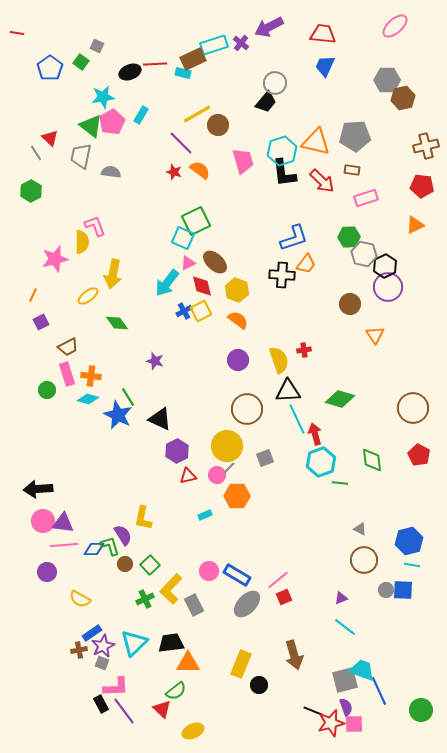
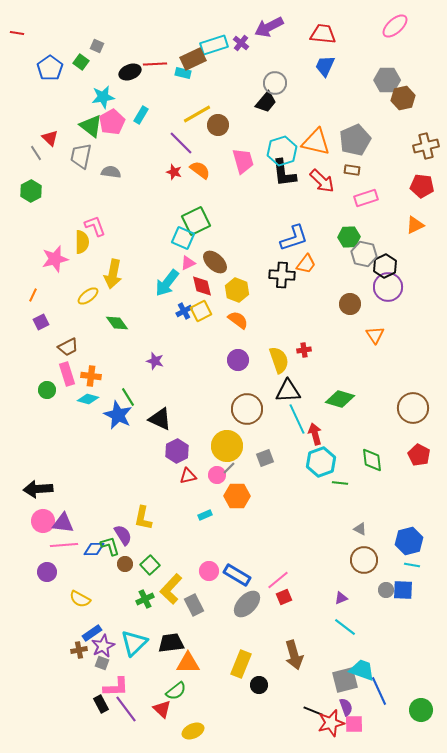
gray pentagon at (355, 136): moved 4 px down; rotated 20 degrees counterclockwise
purple line at (124, 711): moved 2 px right, 2 px up
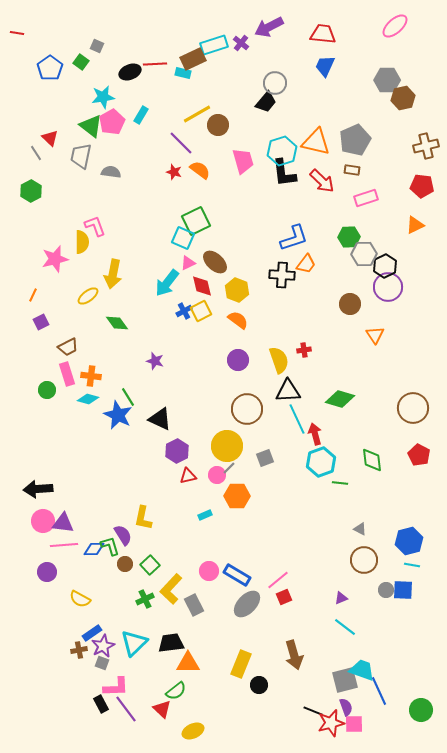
gray hexagon at (364, 254): rotated 15 degrees counterclockwise
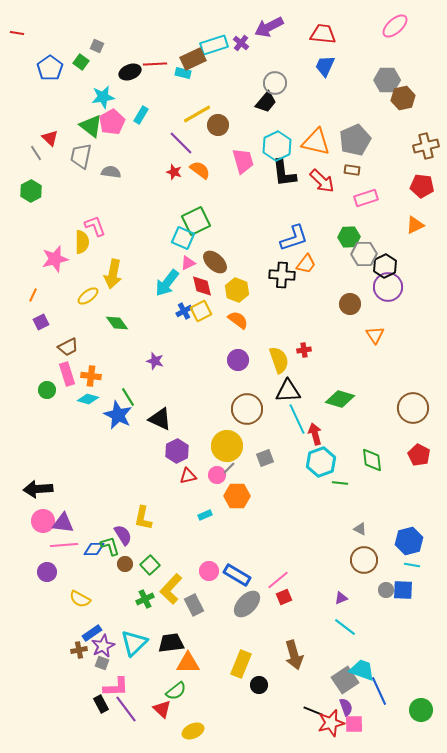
cyan hexagon at (282, 151): moved 5 px left, 5 px up; rotated 8 degrees counterclockwise
gray square at (345, 680): rotated 20 degrees counterclockwise
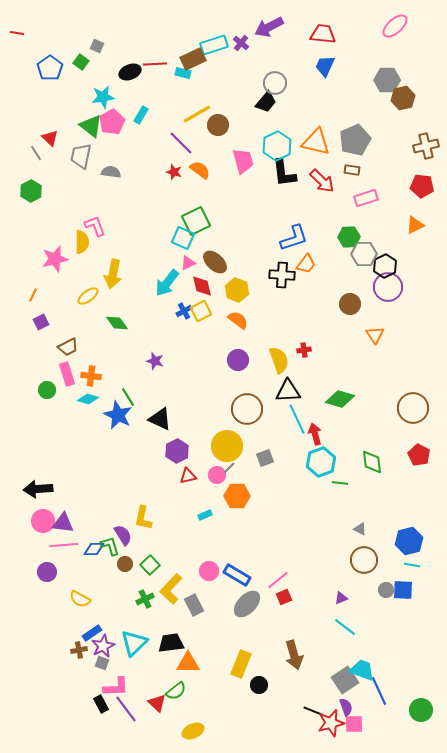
green diamond at (372, 460): moved 2 px down
red triangle at (162, 709): moved 5 px left, 6 px up
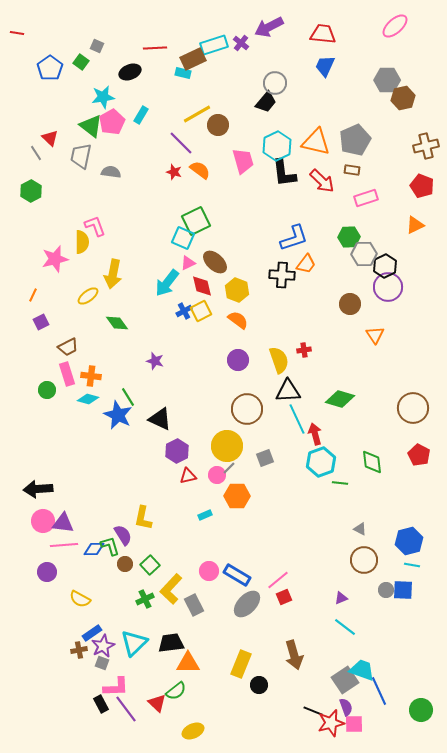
red line at (155, 64): moved 16 px up
red pentagon at (422, 186): rotated 15 degrees clockwise
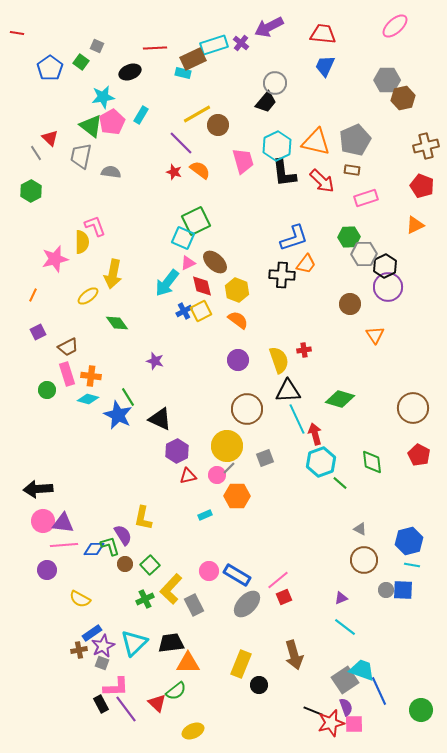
purple square at (41, 322): moved 3 px left, 10 px down
green line at (340, 483): rotated 35 degrees clockwise
purple circle at (47, 572): moved 2 px up
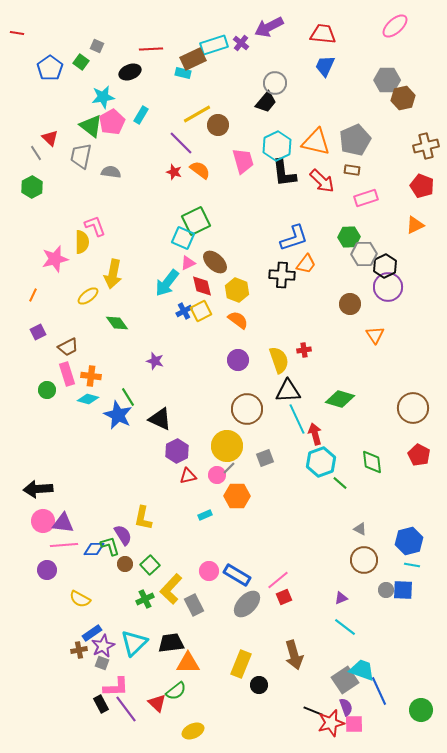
red line at (155, 48): moved 4 px left, 1 px down
green hexagon at (31, 191): moved 1 px right, 4 px up
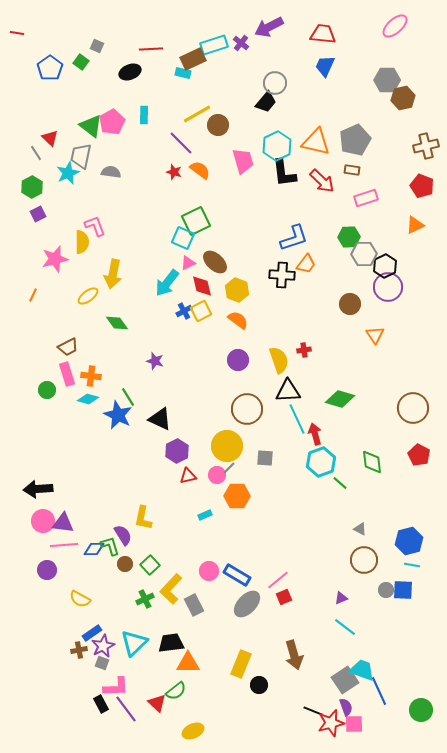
cyan star at (103, 97): moved 35 px left, 76 px down; rotated 15 degrees counterclockwise
cyan rectangle at (141, 115): moved 3 px right; rotated 30 degrees counterclockwise
purple square at (38, 332): moved 118 px up
gray square at (265, 458): rotated 24 degrees clockwise
